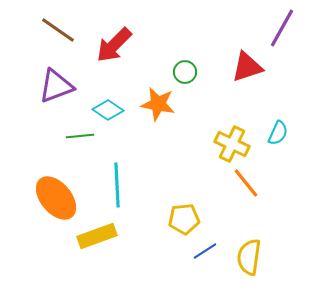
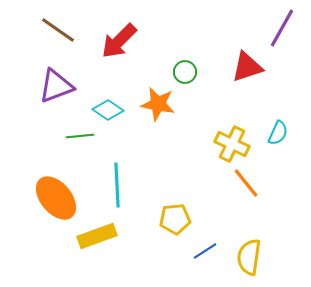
red arrow: moved 5 px right, 4 px up
yellow pentagon: moved 9 px left
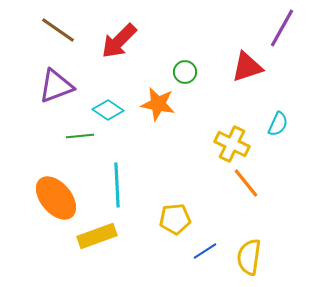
cyan semicircle: moved 9 px up
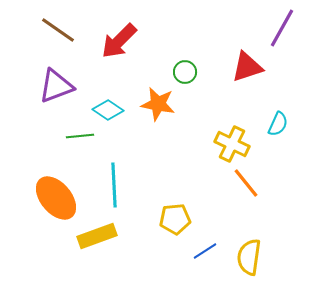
cyan line: moved 3 px left
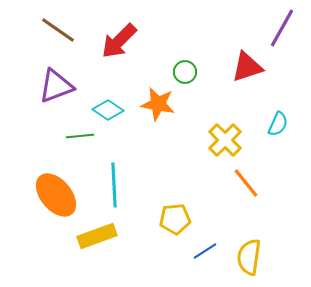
yellow cross: moved 7 px left, 4 px up; rotated 20 degrees clockwise
orange ellipse: moved 3 px up
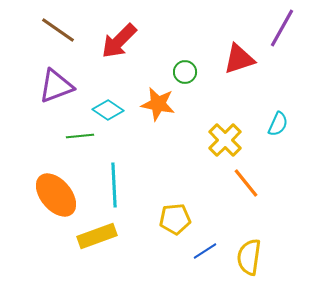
red triangle: moved 8 px left, 8 px up
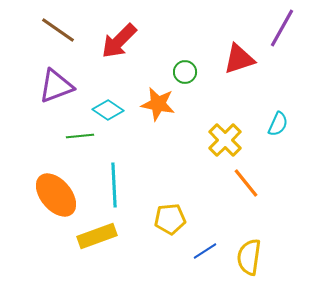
yellow pentagon: moved 5 px left
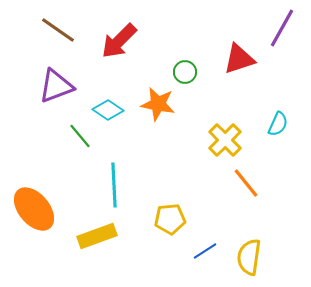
green line: rotated 56 degrees clockwise
orange ellipse: moved 22 px left, 14 px down
